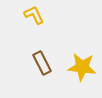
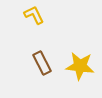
yellow star: moved 2 px left, 1 px up
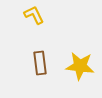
brown rectangle: moved 2 px left; rotated 20 degrees clockwise
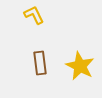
yellow star: rotated 20 degrees clockwise
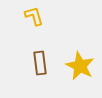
yellow L-shape: moved 1 px down; rotated 10 degrees clockwise
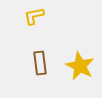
yellow L-shape: rotated 85 degrees counterclockwise
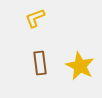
yellow L-shape: moved 1 px right, 2 px down; rotated 10 degrees counterclockwise
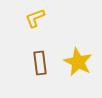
yellow star: moved 2 px left, 4 px up
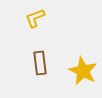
yellow star: moved 5 px right, 9 px down
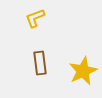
yellow star: rotated 20 degrees clockwise
